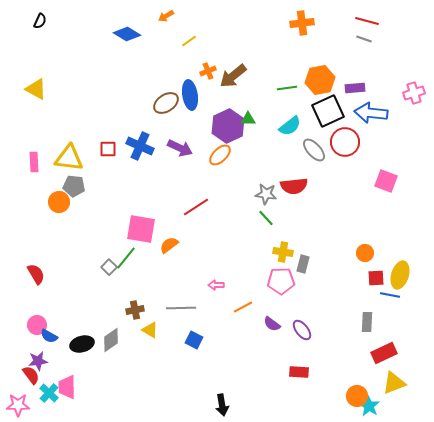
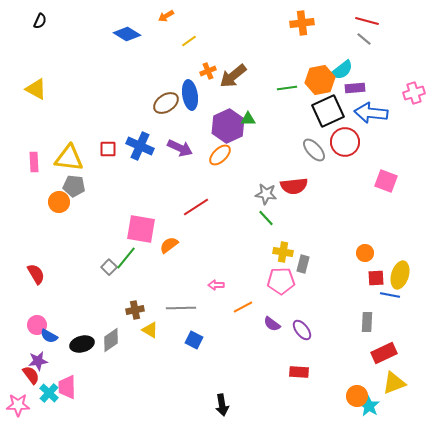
gray line at (364, 39): rotated 21 degrees clockwise
cyan semicircle at (290, 126): moved 52 px right, 56 px up
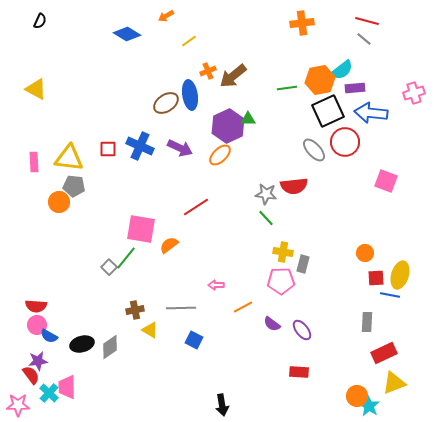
red semicircle at (36, 274): moved 32 px down; rotated 125 degrees clockwise
gray diamond at (111, 340): moved 1 px left, 7 px down
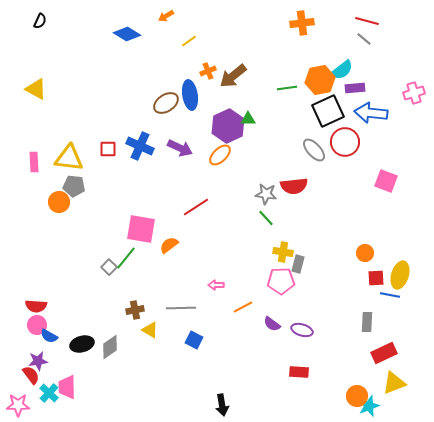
gray rectangle at (303, 264): moved 5 px left
purple ellipse at (302, 330): rotated 35 degrees counterclockwise
cyan star at (369, 406): rotated 20 degrees clockwise
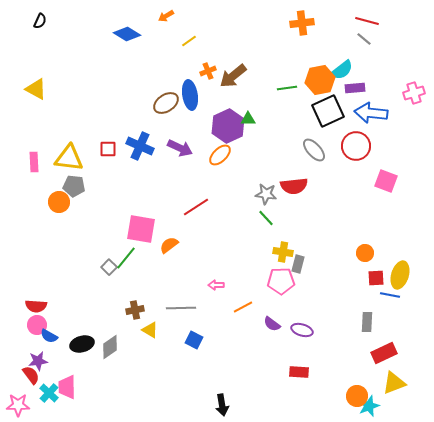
red circle at (345, 142): moved 11 px right, 4 px down
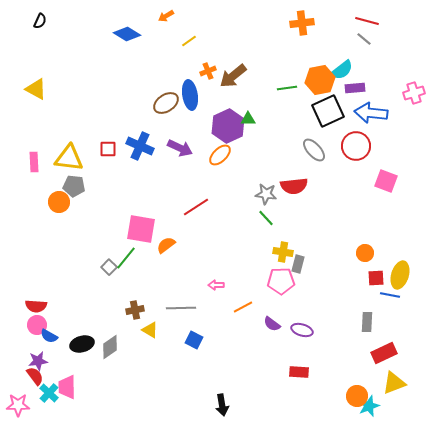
orange semicircle at (169, 245): moved 3 px left
red semicircle at (31, 375): moved 4 px right, 1 px down
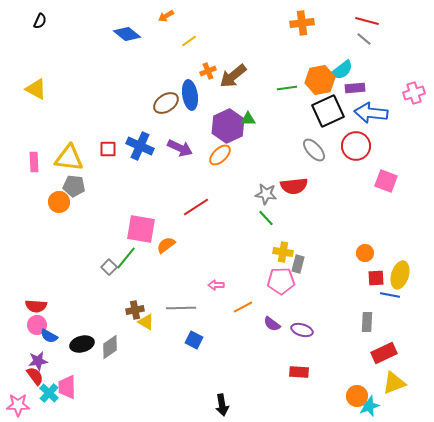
blue diamond at (127, 34): rotated 8 degrees clockwise
yellow triangle at (150, 330): moved 4 px left, 8 px up
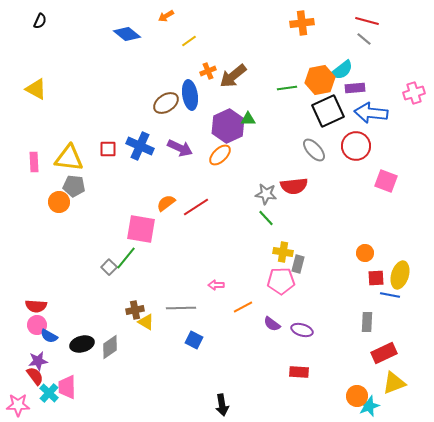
orange semicircle at (166, 245): moved 42 px up
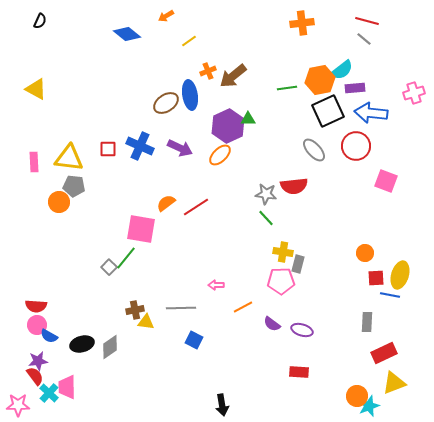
yellow triangle at (146, 322): rotated 24 degrees counterclockwise
